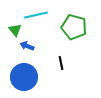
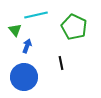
green pentagon: rotated 10 degrees clockwise
blue arrow: rotated 88 degrees clockwise
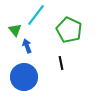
cyan line: rotated 40 degrees counterclockwise
green pentagon: moved 5 px left, 3 px down
blue arrow: rotated 40 degrees counterclockwise
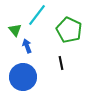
cyan line: moved 1 px right
blue circle: moved 1 px left
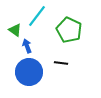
cyan line: moved 1 px down
green triangle: rotated 16 degrees counterclockwise
black line: rotated 72 degrees counterclockwise
blue circle: moved 6 px right, 5 px up
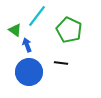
blue arrow: moved 1 px up
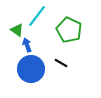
green triangle: moved 2 px right
black line: rotated 24 degrees clockwise
blue circle: moved 2 px right, 3 px up
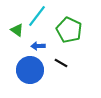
blue arrow: moved 11 px right, 1 px down; rotated 72 degrees counterclockwise
blue circle: moved 1 px left, 1 px down
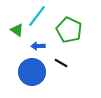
blue circle: moved 2 px right, 2 px down
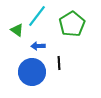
green pentagon: moved 3 px right, 6 px up; rotated 15 degrees clockwise
black line: moved 2 px left; rotated 56 degrees clockwise
